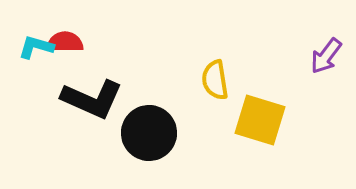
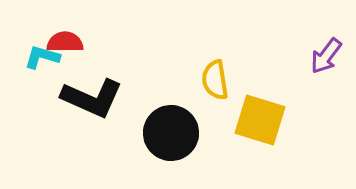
cyan L-shape: moved 6 px right, 10 px down
black L-shape: moved 1 px up
black circle: moved 22 px right
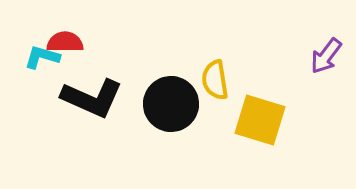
black circle: moved 29 px up
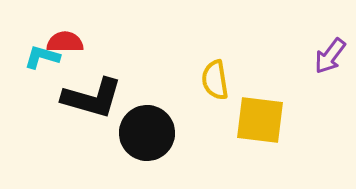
purple arrow: moved 4 px right
black L-shape: rotated 8 degrees counterclockwise
black circle: moved 24 px left, 29 px down
yellow square: rotated 10 degrees counterclockwise
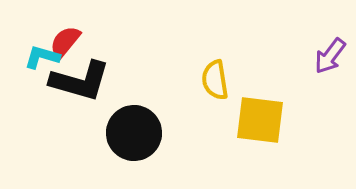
red semicircle: rotated 51 degrees counterclockwise
black L-shape: moved 12 px left, 17 px up
black circle: moved 13 px left
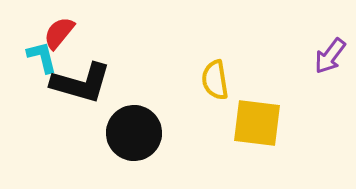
red semicircle: moved 6 px left, 9 px up
cyan L-shape: rotated 60 degrees clockwise
black L-shape: moved 1 px right, 2 px down
yellow square: moved 3 px left, 3 px down
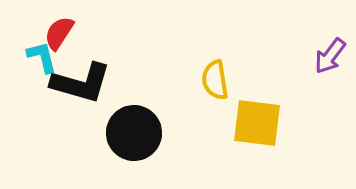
red semicircle: rotated 6 degrees counterclockwise
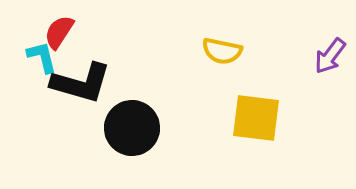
red semicircle: moved 1 px up
yellow semicircle: moved 7 px right, 29 px up; rotated 69 degrees counterclockwise
yellow square: moved 1 px left, 5 px up
black circle: moved 2 px left, 5 px up
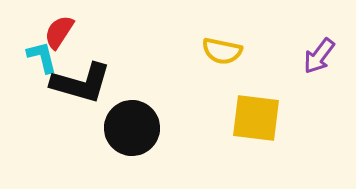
purple arrow: moved 11 px left
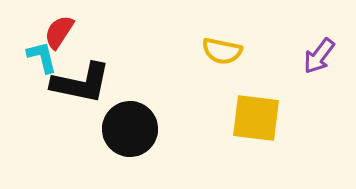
black L-shape: rotated 4 degrees counterclockwise
black circle: moved 2 px left, 1 px down
